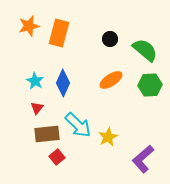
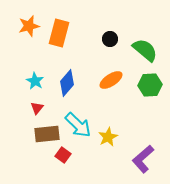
blue diamond: moved 4 px right; rotated 16 degrees clockwise
red square: moved 6 px right, 2 px up; rotated 14 degrees counterclockwise
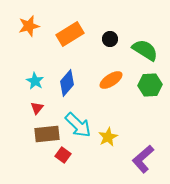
orange rectangle: moved 11 px right, 1 px down; rotated 44 degrees clockwise
green semicircle: rotated 8 degrees counterclockwise
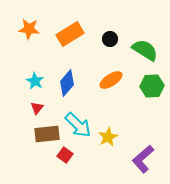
orange star: moved 3 px down; rotated 20 degrees clockwise
green hexagon: moved 2 px right, 1 px down
red square: moved 2 px right
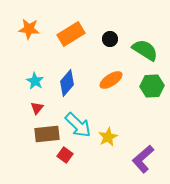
orange rectangle: moved 1 px right
